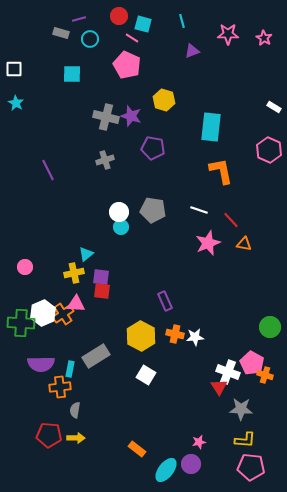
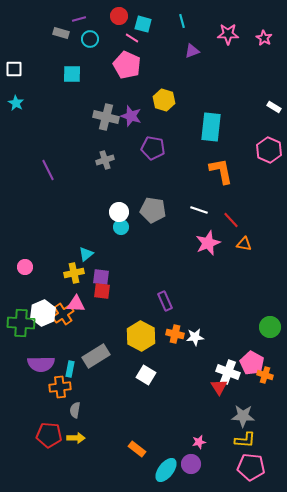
gray star at (241, 409): moved 2 px right, 7 px down
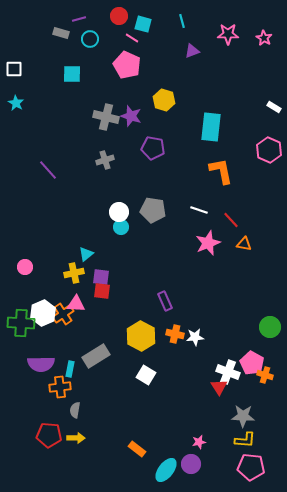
purple line at (48, 170): rotated 15 degrees counterclockwise
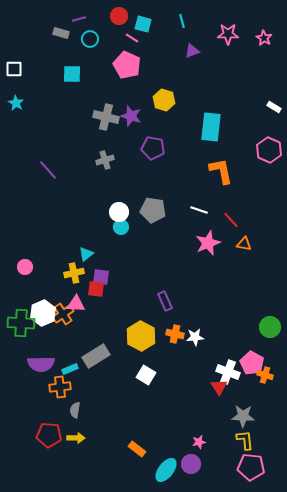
red square at (102, 291): moved 6 px left, 2 px up
cyan rectangle at (70, 369): rotated 56 degrees clockwise
yellow L-shape at (245, 440): rotated 100 degrees counterclockwise
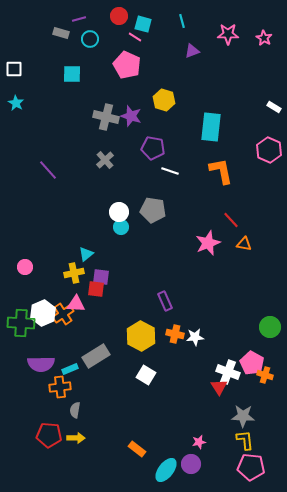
pink line at (132, 38): moved 3 px right, 1 px up
gray cross at (105, 160): rotated 24 degrees counterclockwise
white line at (199, 210): moved 29 px left, 39 px up
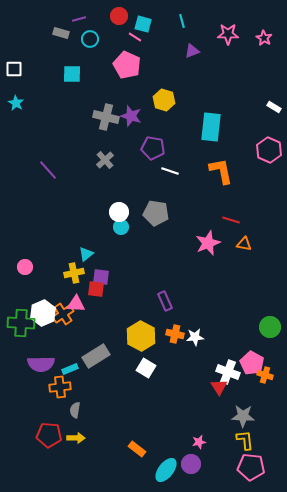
gray pentagon at (153, 210): moved 3 px right, 3 px down
red line at (231, 220): rotated 30 degrees counterclockwise
white square at (146, 375): moved 7 px up
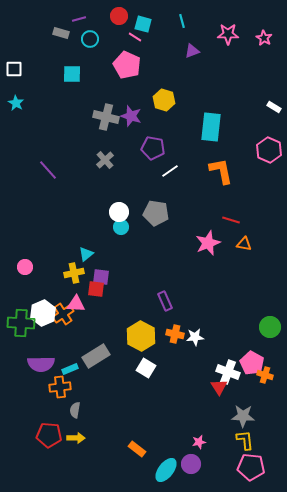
white line at (170, 171): rotated 54 degrees counterclockwise
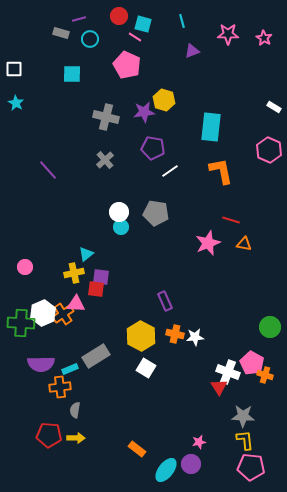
purple star at (131, 116): moved 13 px right, 4 px up; rotated 25 degrees counterclockwise
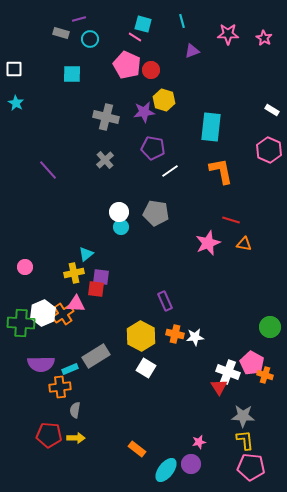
red circle at (119, 16): moved 32 px right, 54 px down
white rectangle at (274, 107): moved 2 px left, 3 px down
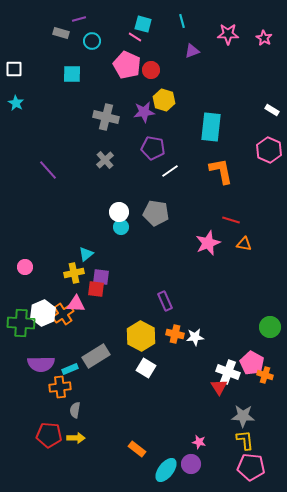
cyan circle at (90, 39): moved 2 px right, 2 px down
pink star at (199, 442): rotated 24 degrees clockwise
